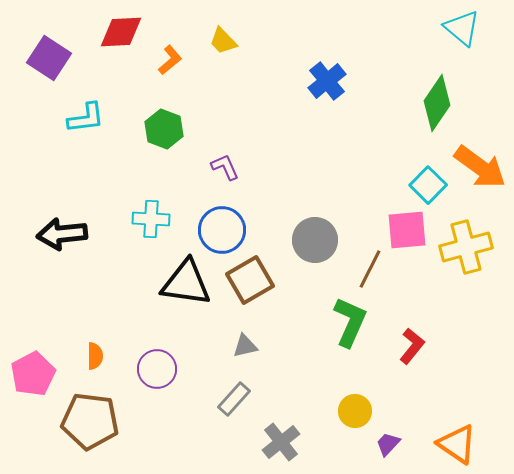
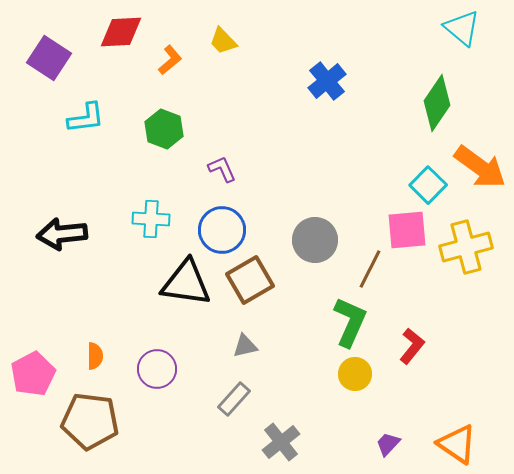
purple L-shape: moved 3 px left, 2 px down
yellow circle: moved 37 px up
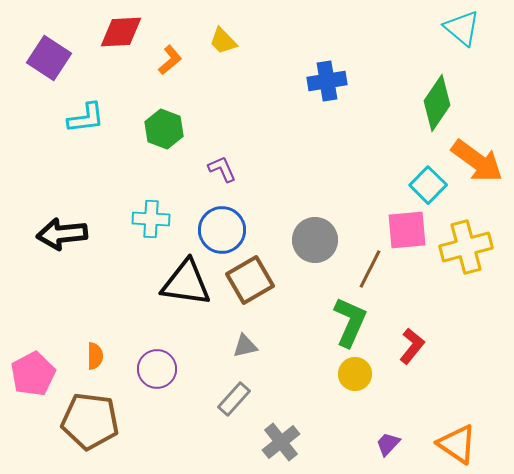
blue cross: rotated 30 degrees clockwise
orange arrow: moved 3 px left, 6 px up
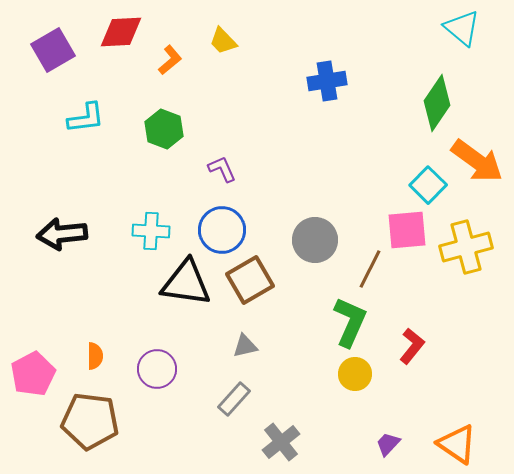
purple square: moved 4 px right, 8 px up; rotated 27 degrees clockwise
cyan cross: moved 12 px down
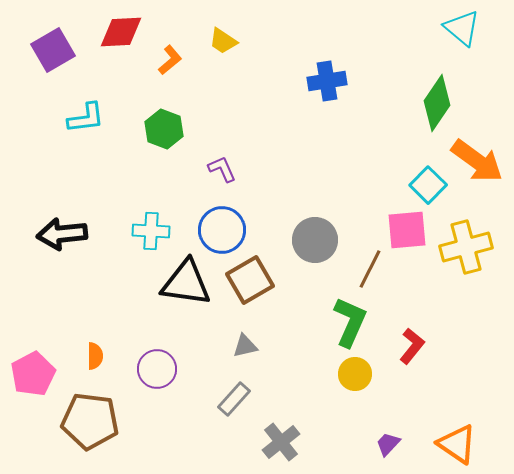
yellow trapezoid: rotated 12 degrees counterclockwise
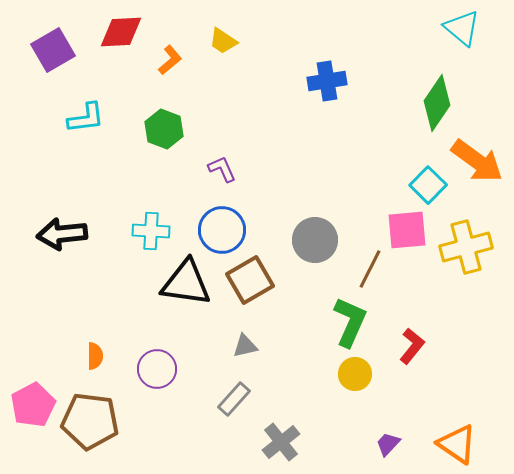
pink pentagon: moved 31 px down
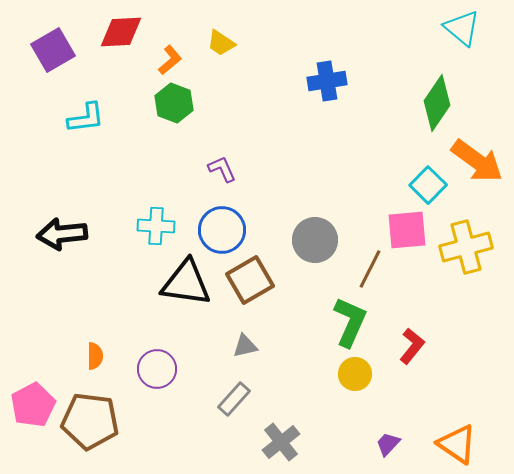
yellow trapezoid: moved 2 px left, 2 px down
green hexagon: moved 10 px right, 26 px up
cyan cross: moved 5 px right, 5 px up
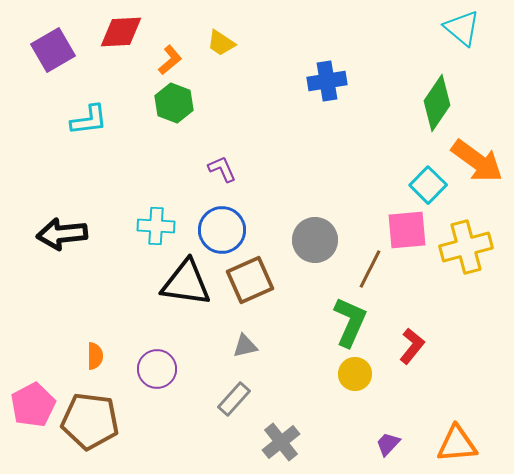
cyan L-shape: moved 3 px right, 2 px down
brown square: rotated 6 degrees clockwise
orange triangle: rotated 39 degrees counterclockwise
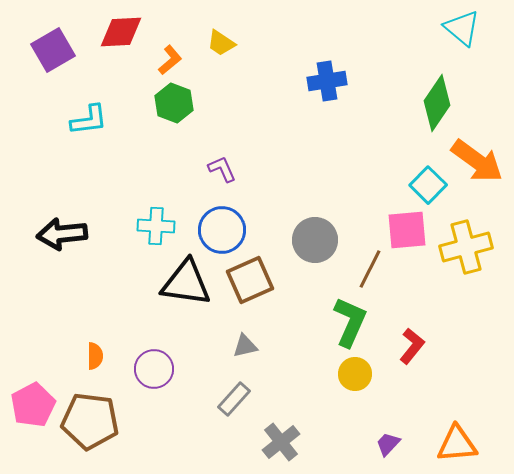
purple circle: moved 3 px left
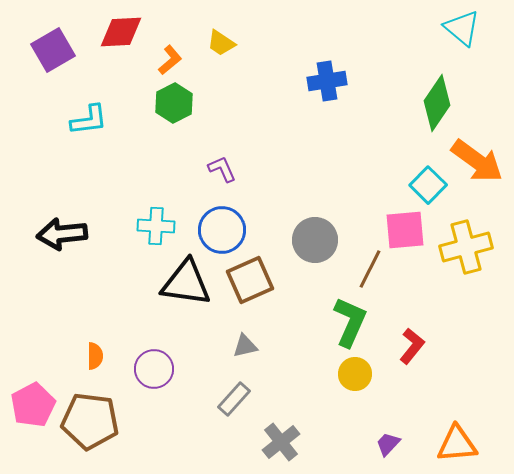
green hexagon: rotated 12 degrees clockwise
pink square: moved 2 px left
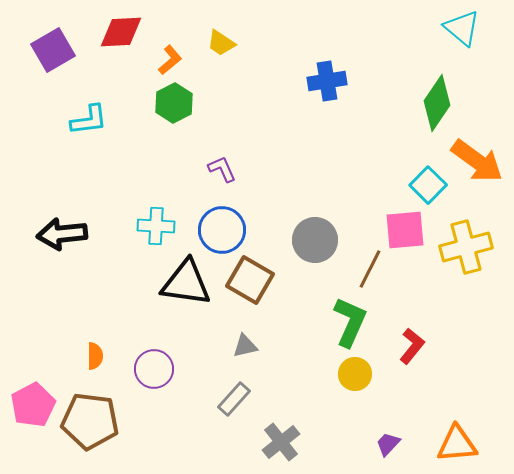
brown square: rotated 36 degrees counterclockwise
